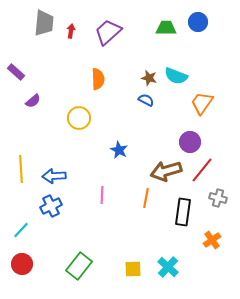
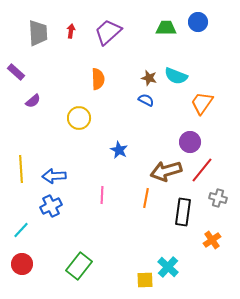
gray trapezoid: moved 6 px left, 10 px down; rotated 8 degrees counterclockwise
yellow square: moved 12 px right, 11 px down
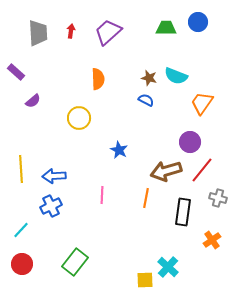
green rectangle: moved 4 px left, 4 px up
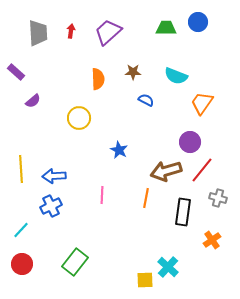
brown star: moved 16 px left, 6 px up; rotated 14 degrees counterclockwise
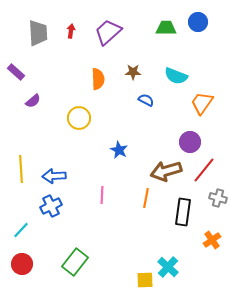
red line: moved 2 px right
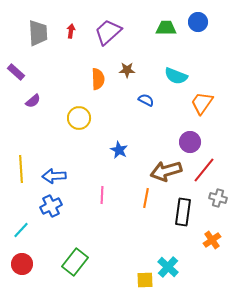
brown star: moved 6 px left, 2 px up
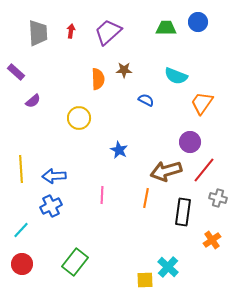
brown star: moved 3 px left
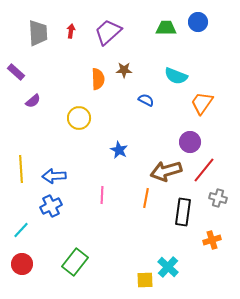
orange cross: rotated 18 degrees clockwise
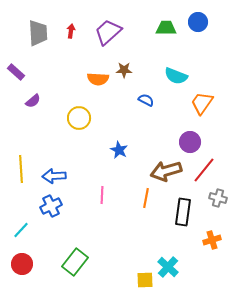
orange semicircle: rotated 95 degrees clockwise
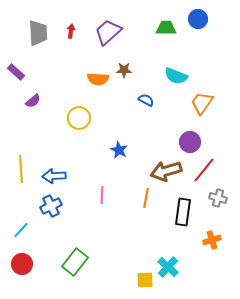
blue circle: moved 3 px up
